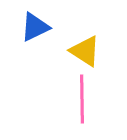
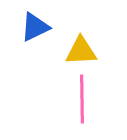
yellow triangle: moved 4 px left; rotated 36 degrees counterclockwise
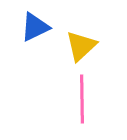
yellow triangle: moved 5 px up; rotated 40 degrees counterclockwise
